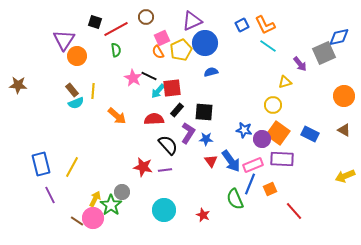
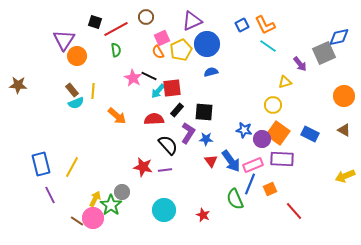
blue circle at (205, 43): moved 2 px right, 1 px down
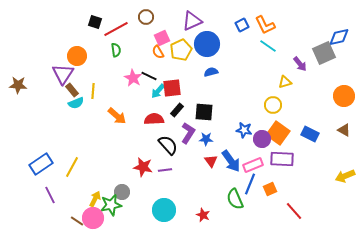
purple triangle at (64, 40): moved 1 px left, 34 px down
blue rectangle at (41, 164): rotated 70 degrees clockwise
green star at (111, 205): rotated 25 degrees clockwise
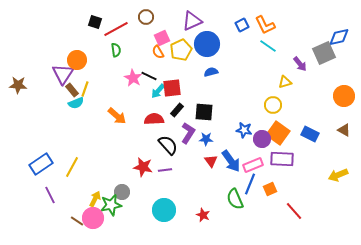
orange circle at (77, 56): moved 4 px down
yellow line at (93, 91): moved 8 px left, 2 px up; rotated 14 degrees clockwise
yellow arrow at (345, 176): moved 7 px left, 1 px up
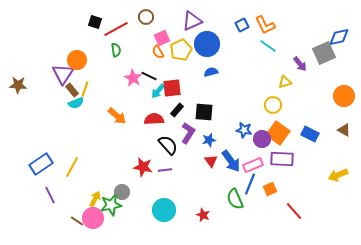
blue star at (206, 139): moved 3 px right, 1 px down; rotated 16 degrees counterclockwise
